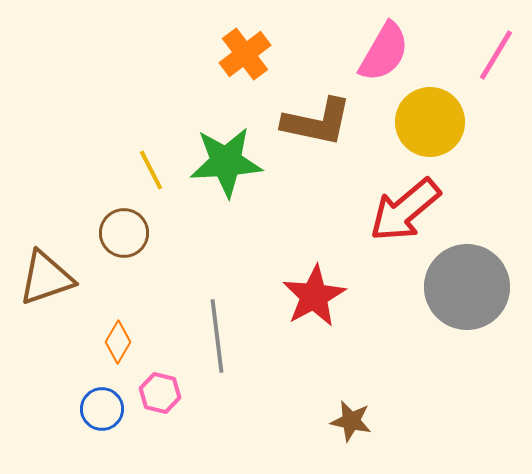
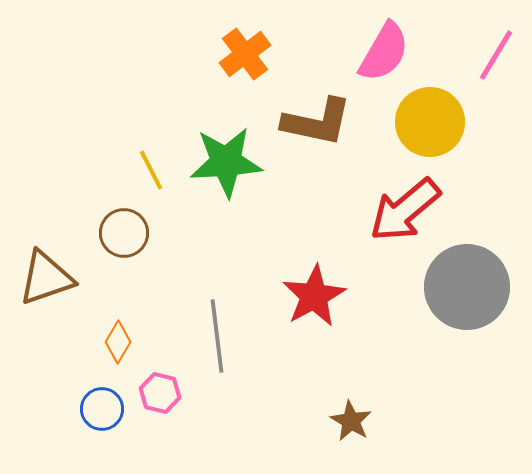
brown star: rotated 18 degrees clockwise
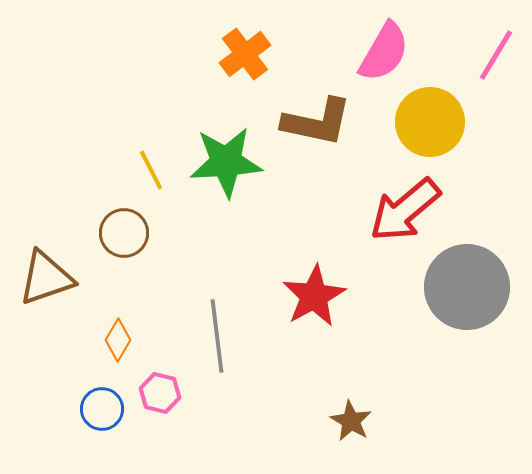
orange diamond: moved 2 px up
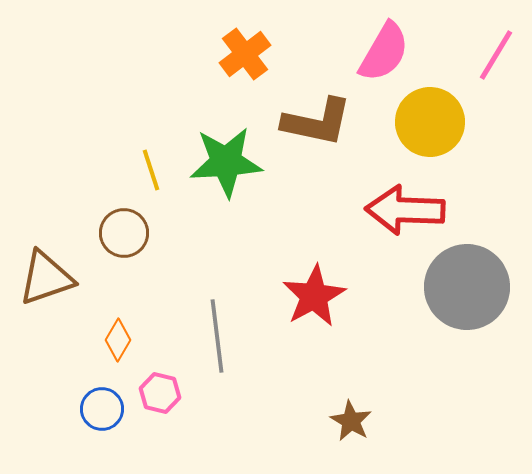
yellow line: rotated 9 degrees clockwise
red arrow: rotated 42 degrees clockwise
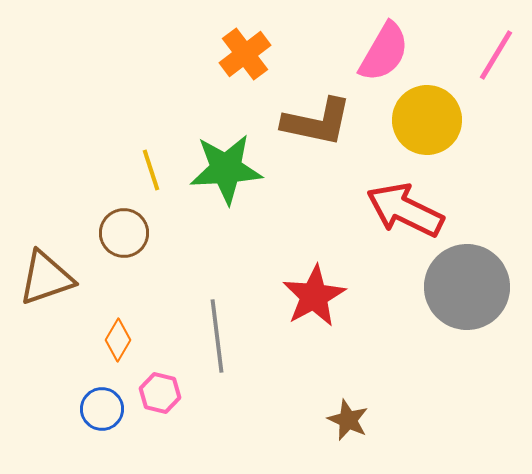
yellow circle: moved 3 px left, 2 px up
green star: moved 7 px down
red arrow: rotated 24 degrees clockwise
brown star: moved 3 px left, 1 px up; rotated 6 degrees counterclockwise
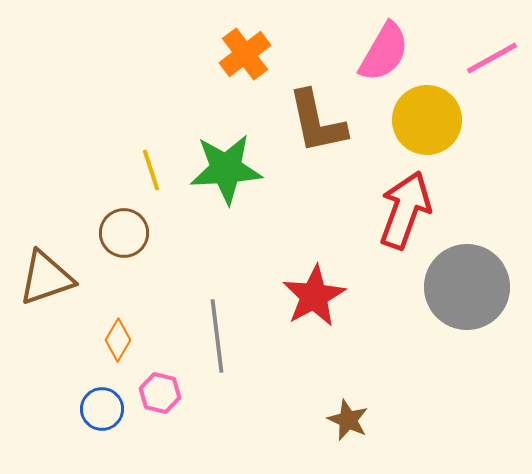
pink line: moved 4 px left, 3 px down; rotated 30 degrees clockwise
brown L-shape: rotated 66 degrees clockwise
red arrow: rotated 84 degrees clockwise
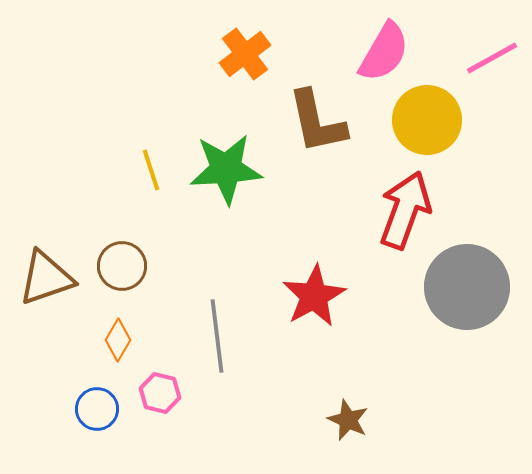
brown circle: moved 2 px left, 33 px down
blue circle: moved 5 px left
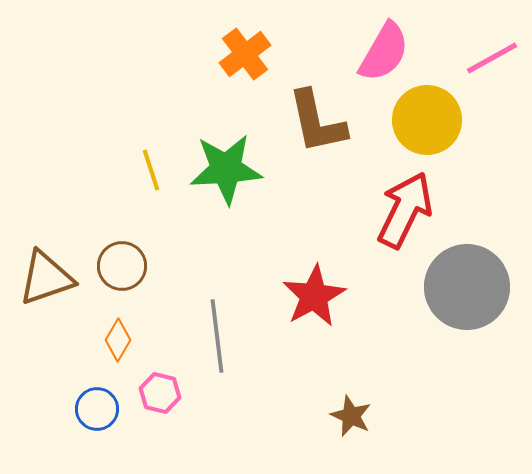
red arrow: rotated 6 degrees clockwise
brown star: moved 3 px right, 4 px up
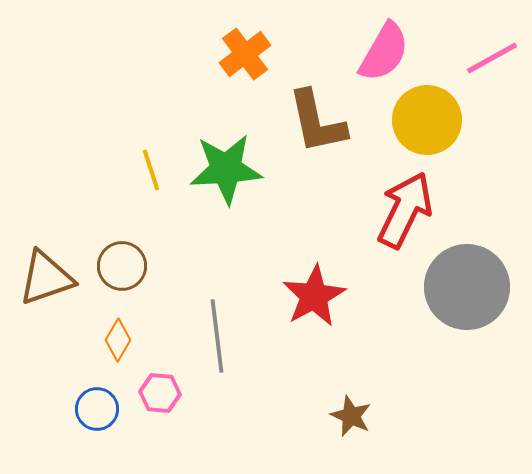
pink hexagon: rotated 9 degrees counterclockwise
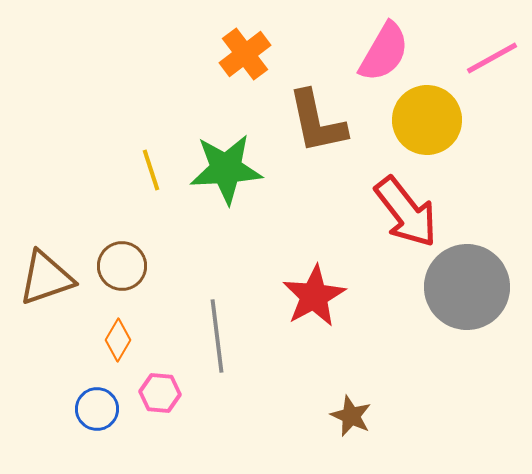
red arrow: moved 1 px right, 2 px down; rotated 116 degrees clockwise
